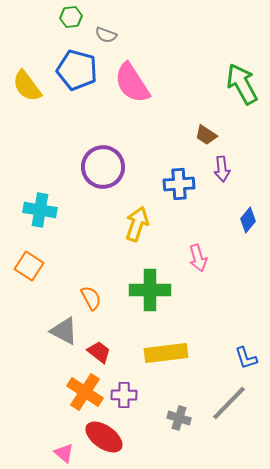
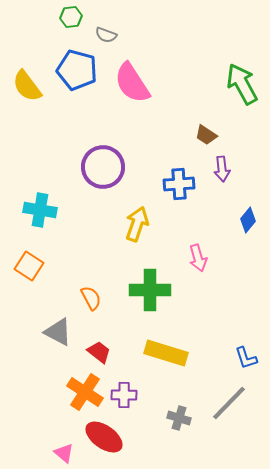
gray triangle: moved 6 px left, 1 px down
yellow rectangle: rotated 24 degrees clockwise
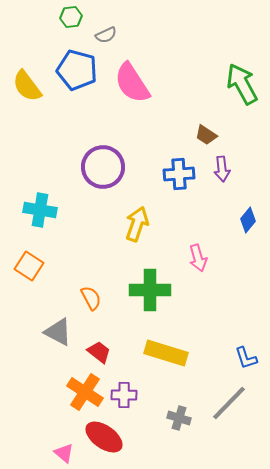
gray semicircle: rotated 45 degrees counterclockwise
blue cross: moved 10 px up
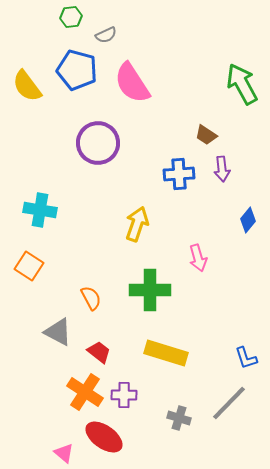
purple circle: moved 5 px left, 24 px up
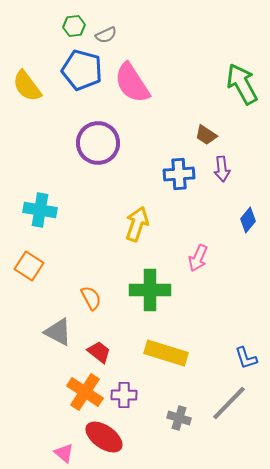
green hexagon: moved 3 px right, 9 px down
blue pentagon: moved 5 px right
pink arrow: rotated 40 degrees clockwise
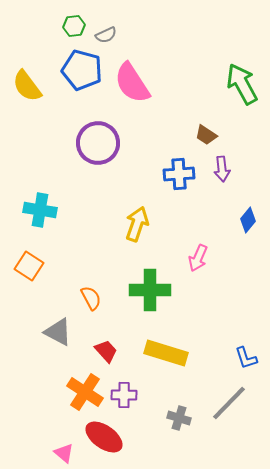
red trapezoid: moved 7 px right, 1 px up; rotated 10 degrees clockwise
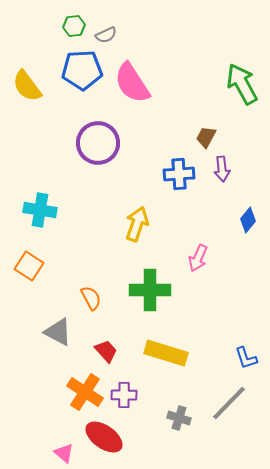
blue pentagon: rotated 18 degrees counterclockwise
brown trapezoid: moved 2 px down; rotated 85 degrees clockwise
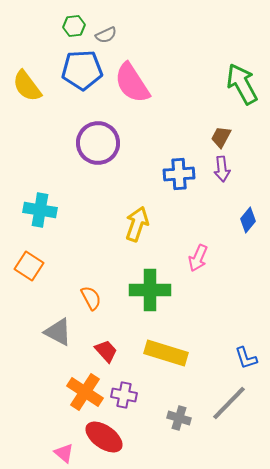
brown trapezoid: moved 15 px right
purple cross: rotated 10 degrees clockwise
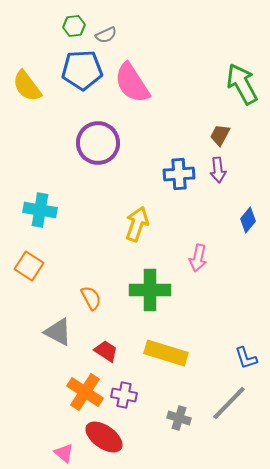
brown trapezoid: moved 1 px left, 2 px up
purple arrow: moved 4 px left, 1 px down
pink arrow: rotated 12 degrees counterclockwise
red trapezoid: rotated 15 degrees counterclockwise
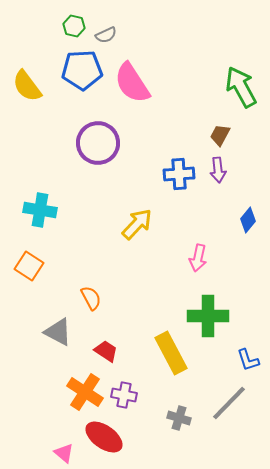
green hexagon: rotated 20 degrees clockwise
green arrow: moved 1 px left, 3 px down
yellow arrow: rotated 24 degrees clockwise
green cross: moved 58 px right, 26 px down
yellow rectangle: moved 5 px right; rotated 45 degrees clockwise
blue L-shape: moved 2 px right, 2 px down
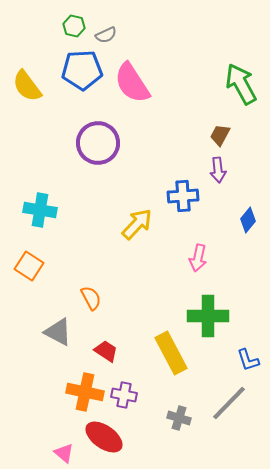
green arrow: moved 3 px up
blue cross: moved 4 px right, 22 px down
orange cross: rotated 21 degrees counterclockwise
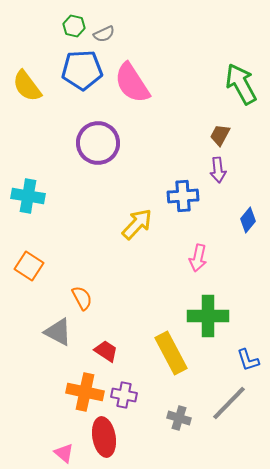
gray semicircle: moved 2 px left, 1 px up
cyan cross: moved 12 px left, 14 px up
orange semicircle: moved 9 px left
red ellipse: rotated 45 degrees clockwise
